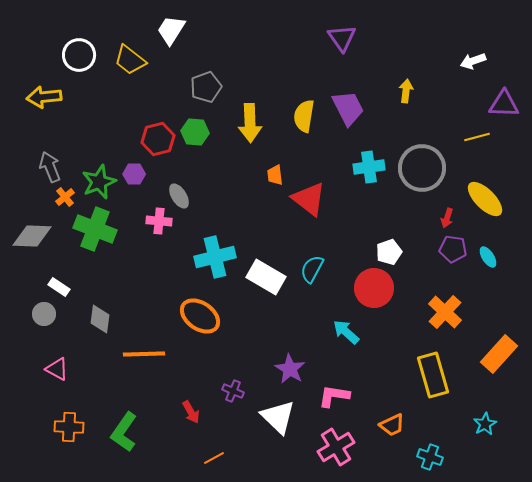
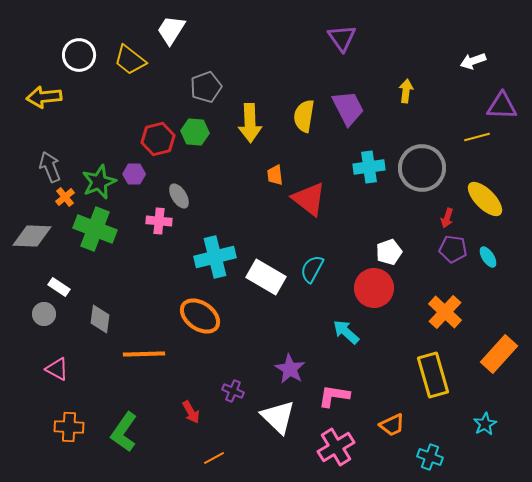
purple triangle at (504, 104): moved 2 px left, 2 px down
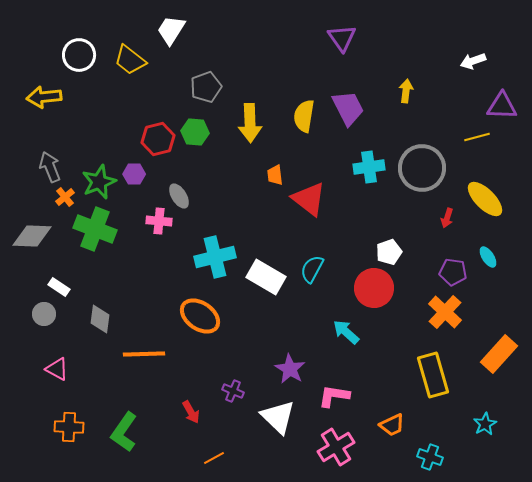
purple pentagon at (453, 249): moved 23 px down
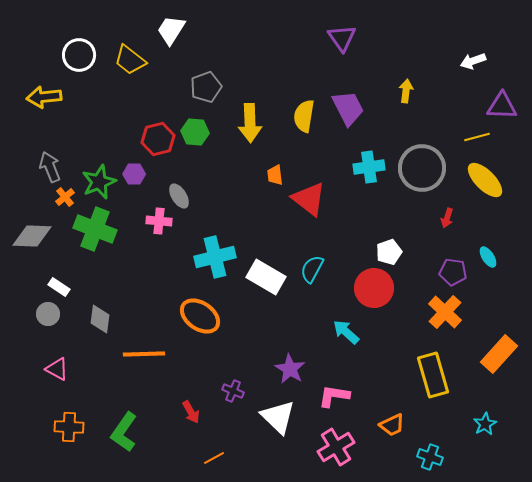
yellow ellipse at (485, 199): moved 19 px up
gray circle at (44, 314): moved 4 px right
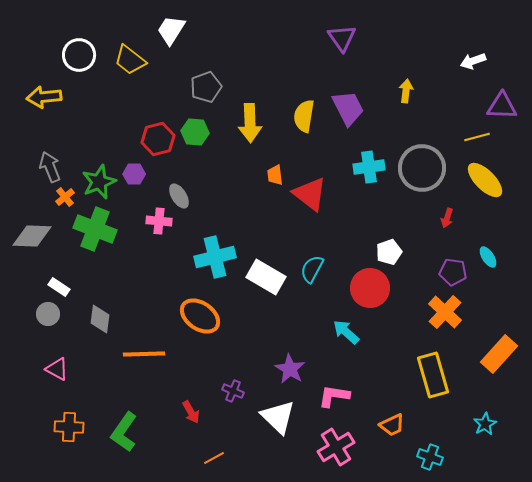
red triangle at (309, 199): moved 1 px right, 5 px up
red circle at (374, 288): moved 4 px left
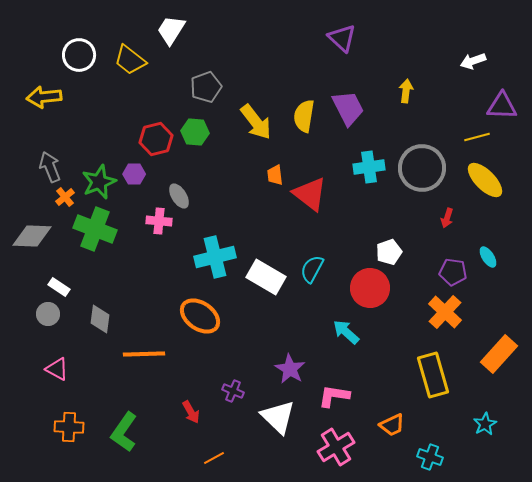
purple triangle at (342, 38): rotated 12 degrees counterclockwise
yellow arrow at (250, 123): moved 6 px right, 1 px up; rotated 36 degrees counterclockwise
red hexagon at (158, 139): moved 2 px left
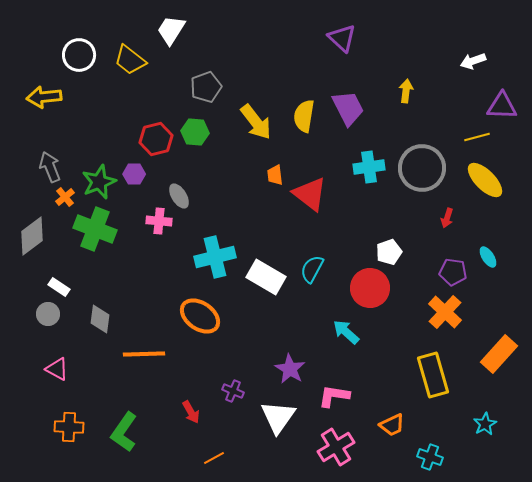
gray diamond at (32, 236): rotated 39 degrees counterclockwise
white triangle at (278, 417): rotated 21 degrees clockwise
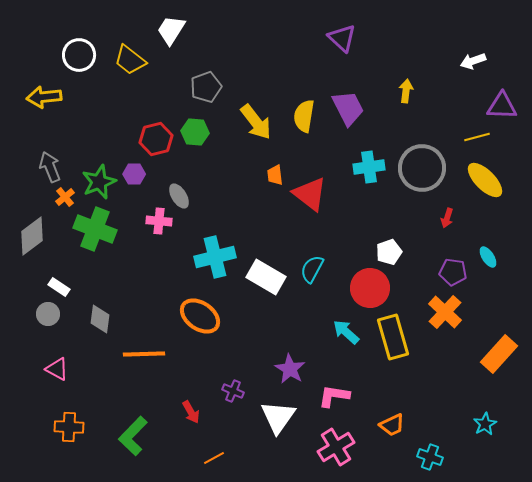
yellow rectangle at (433, 375): moved 40 px left, 38 px up
green L-shape at (124, 432): moved 9 px right, 4 px down; rotated 9 degrees clockwise
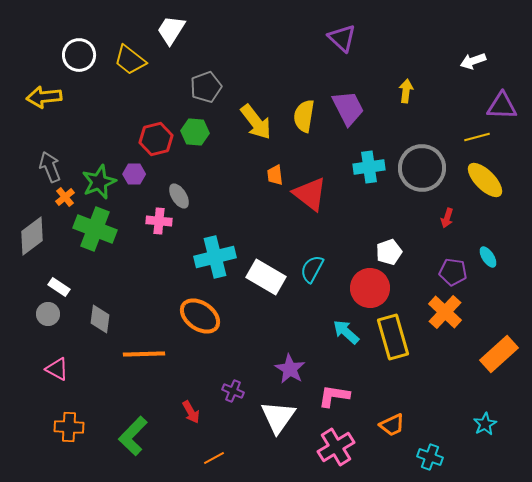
orange rectangle at (499, 354): rotated 6 degrees clockwise
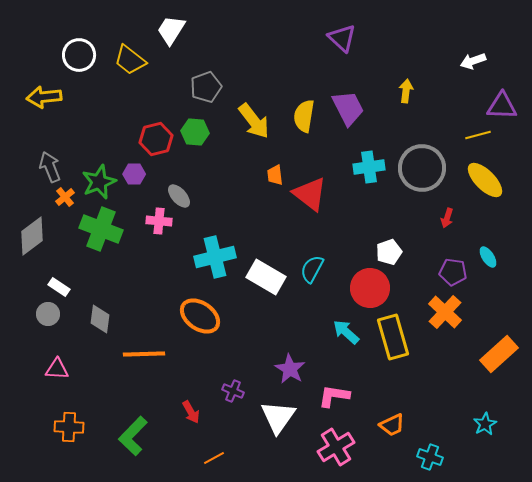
yellow arrow at (256, 122): moved 2 px left, 1 px up
yellow line at (477, 137): moved 1 px right, 2 px up
gray ellipse at (179, 196): rotated 10 degrees counterclockwise
green cross at (95, 229): moved 6 px right
pink triangle at (57, 369): rotated 25 degrees counterclockwise
